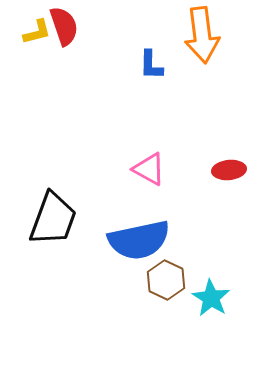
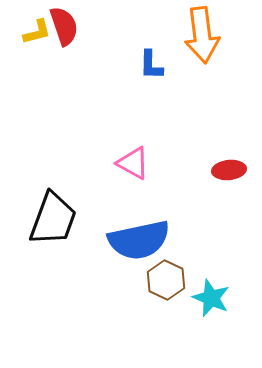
pink triangle: moved 16 px left, 6 px up
cyan star: rotated 9 degrees counterclockwise
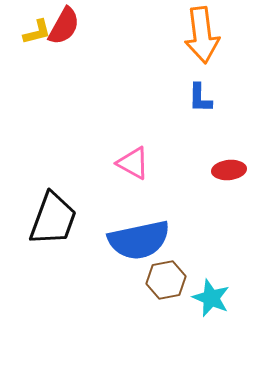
red semicircle: rotated 48 degrees clockwise
blue L-shape: moved 49 px right, 33 px down
brown hexagon: rotated 24 degrees clockwise
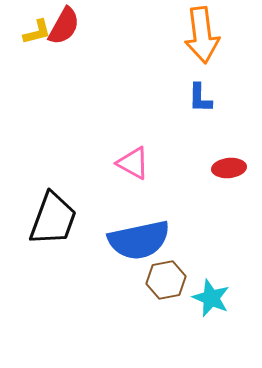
red ellipse: moved 2 px up
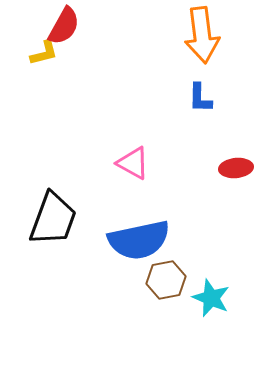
yellow L-shape: moved 7 px right, 21 px down
red ellipse: moved 7 px right
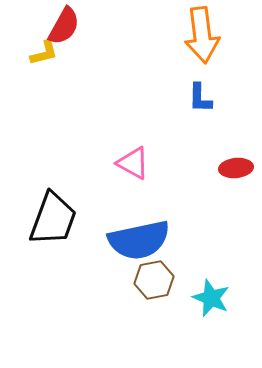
brown hexagon: moved 12 px left
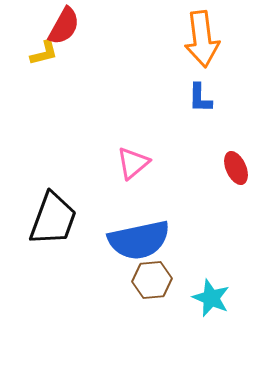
orange arrow: moved 4 px down
pink triangle: rotated 51 degrees clockwise
red ellipse: rotated 72 degrees clockwise
brown hexagon: moved 2 px left; rotated 6 degrees clockwise
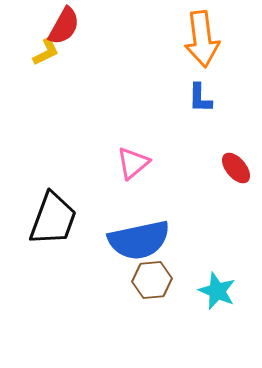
yellow L-shape: moved 2 px right, 1 px up; rotated 12 degrees counterclockwise
red ellipse: rotated 16 degrees counterclockwise
cyan star: moved 6 px right, 7 px up
